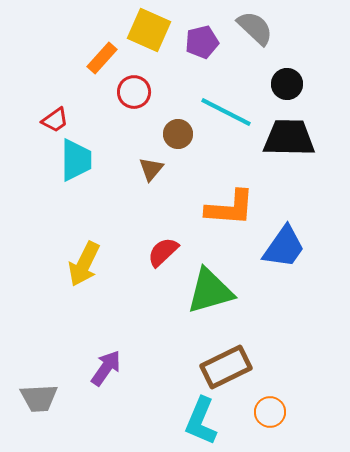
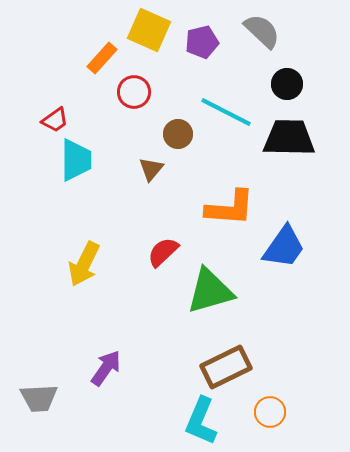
gray semicircle: moved 7 px right, 3 px down
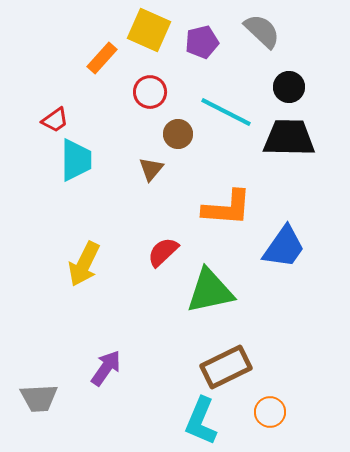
black circle: moved 2 px right, 3 px down
red circle: moved 16 px right
orange L-shape: moved 3 px left
green triangle: rotated 4 degrees clockwise
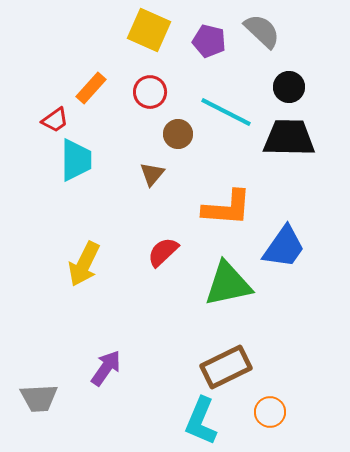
purple pentagon: moved 7 px right, 1 px up; rotated 28 degrees clockwise
orange rectangle: moved 11 px left, 30 px down
brown triangle: moved 1 px right, 5 px down
green triangle: moved 18 px right, 7 px up
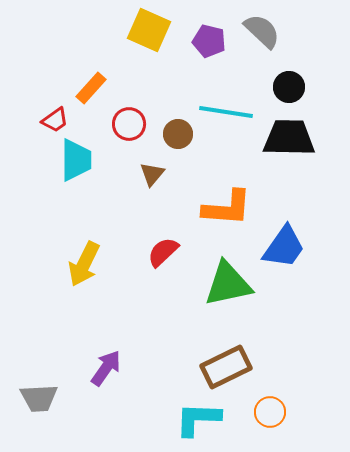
red circle: moved 21 px left, 32 px down
cyan line: rotated 18 degrees counterclockwise
cyan L-shape: moved 3 px left, 2 px up; rotated 69 degrees clockwise
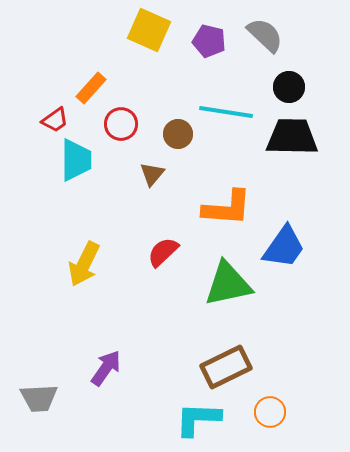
gray semicircle: moved 3 px right, 4 px down
red circle: moved 8 px left
black trapezoid: moved 3 px right, 1 px up
